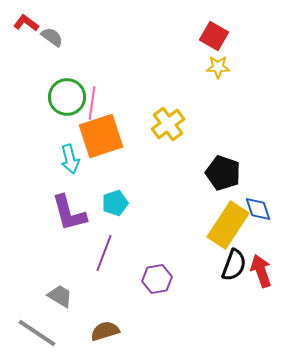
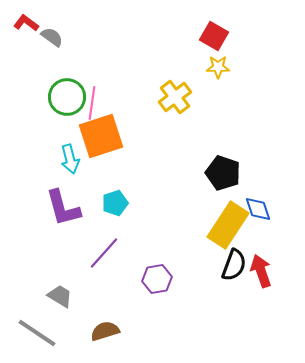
yellow cross: moved 7 px right, 27 px up
purple L-shape: moved 6 px left, 5 px up
purple line: rotated 21 degrees clockwise
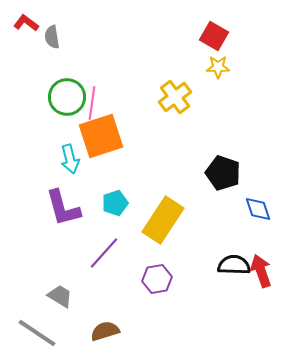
gray semicircle: rotated 135 degrees counterclockwise
yellow rectangle: moved 65 px left, 5 px up
black semicircle: rotated 108 degrees counterclockwise
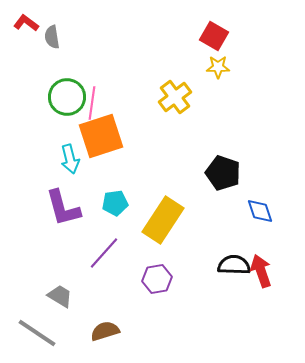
cyan pentagon: rotated 10 degrees clockwise
blue diamond: moved 2 px right, 2 px down
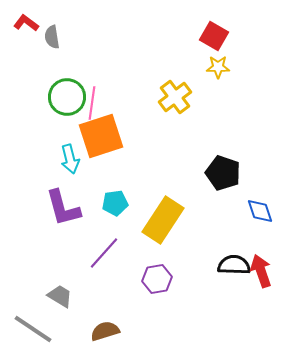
gray line: moved 4 px left, 4 px up
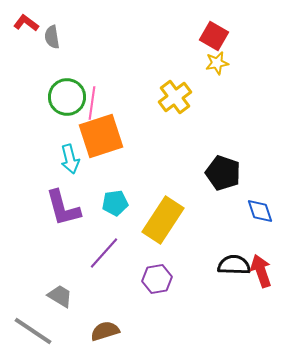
yellow star: moved 1 px left, 4 px up; rotated 10 degrees counterclockwise
gray line: moved 2 px down
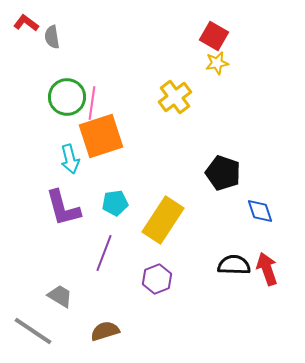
purple line: rotated 21 degrees counterclockwise
red arrow: moved 6 px right, 2 px up
purple hexagon: rotated 12 degrees counterclockwise
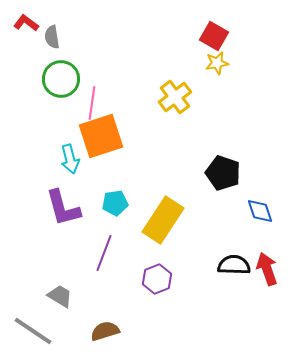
green circle: moved 6 px left, 18 px up
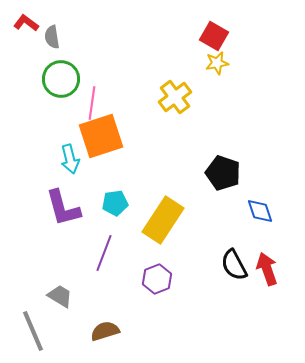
black semicircle: rotated 120 degrees counterclockwise
gray line: rotated 33 degrees clockwise
